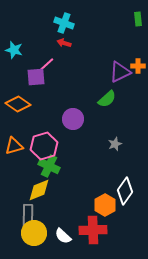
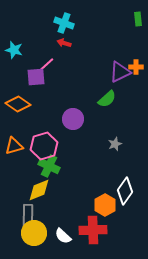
orange cross: moved 2 px left, 1 px down
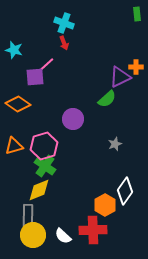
green rectangle: moved 1 px left, 5 px up
red arrow: rotated 128 degrees counterclockwise
purple triangle: moved 5 px down
purple square: moved 1 px left
green cross: moved 4 px left; rotated 10 degrees clockwise
yellow circle: moved 1 px left, 2 px down
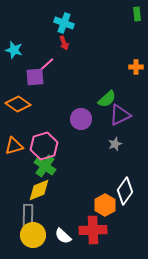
purple triangle: moved 38 px down
purple circle: moved 8 px right
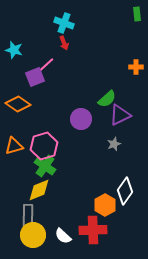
purple square: rotated 18 degrees counterclockwise
gray star: moved 1 px left
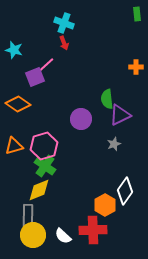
green semicircle: rotated 126 degrees clockwise
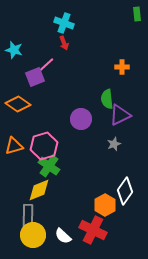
orange cross: moved 14 px left
green cross: moved 4 px right
red cross: rotated 28 degrees clockwise
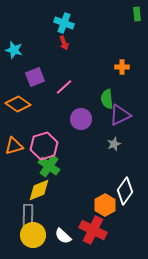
pink line: moved 18 px right, 22 px down
